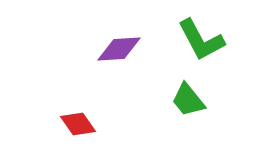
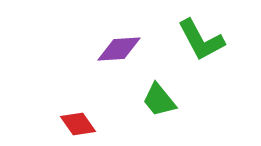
green trapezoid: moved 29 px left
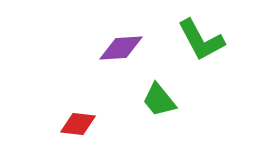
purple diamond: moved 2 px right, 1 px up
red diamond: rotated 48 degrees counterclockwise
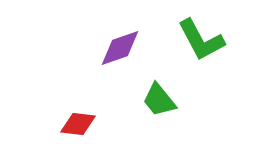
purple diamond: moved 1 px left; rotated 15 degrees counterclockwise
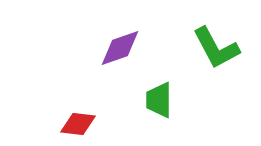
green L-shape: moved 15 px right, 8 px down
green trapezoid: rotated 39 degrees clockwise
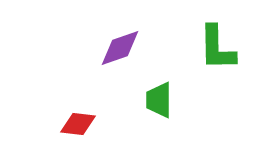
green L-shape: moved 1 px right; rotated 27 degrees clockwise
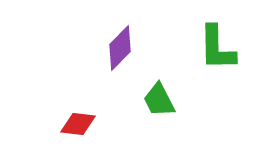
purple diamond: rotated 27 degrees counterclockwise
green trapezoid: rotated 27 degrees counterclockwise
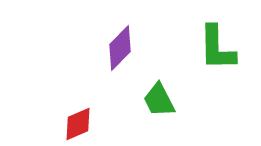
red diamond: rotated 30 degrees counterclockwise
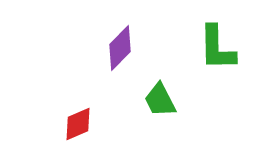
green trapezoid: moved 1 px right
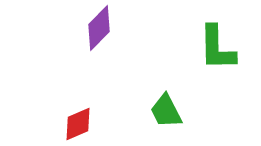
purple diamond: moved 21 px left, 20 px up
green trapezoid: moved 6 px right, 11 px down
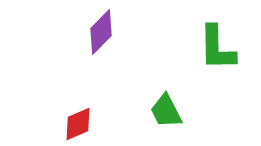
purple diamond: moved 2 px right, 4 px down
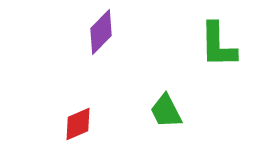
green L-shape: moved 1 px right, 3 px up
